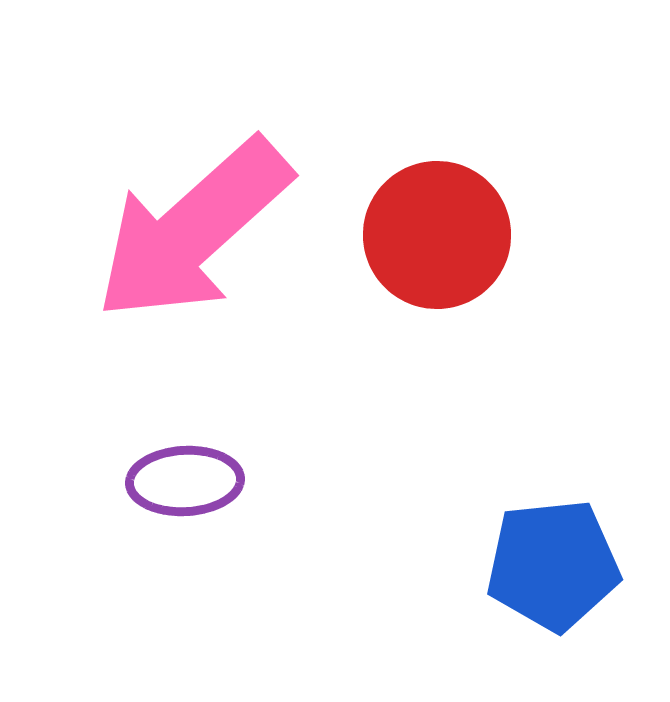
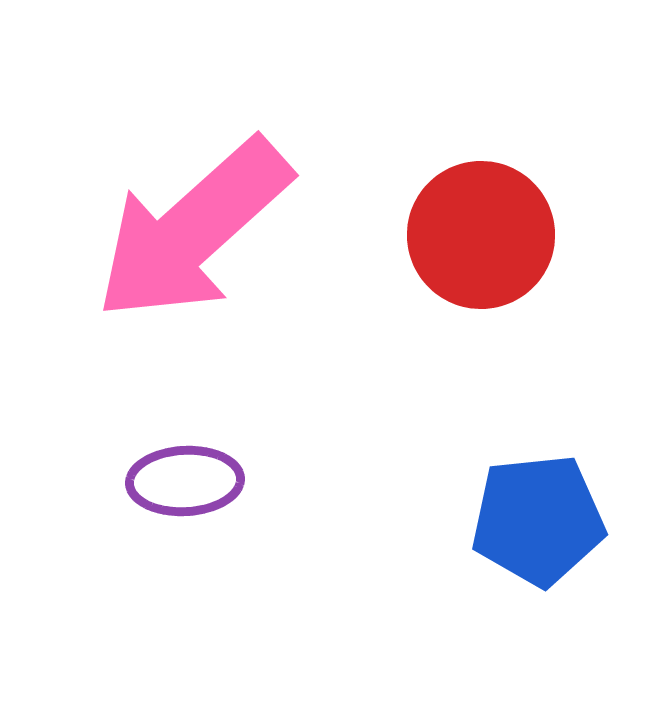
red circle: moved 44 px right
blue pentagon: moved 15 px left, 45 px up
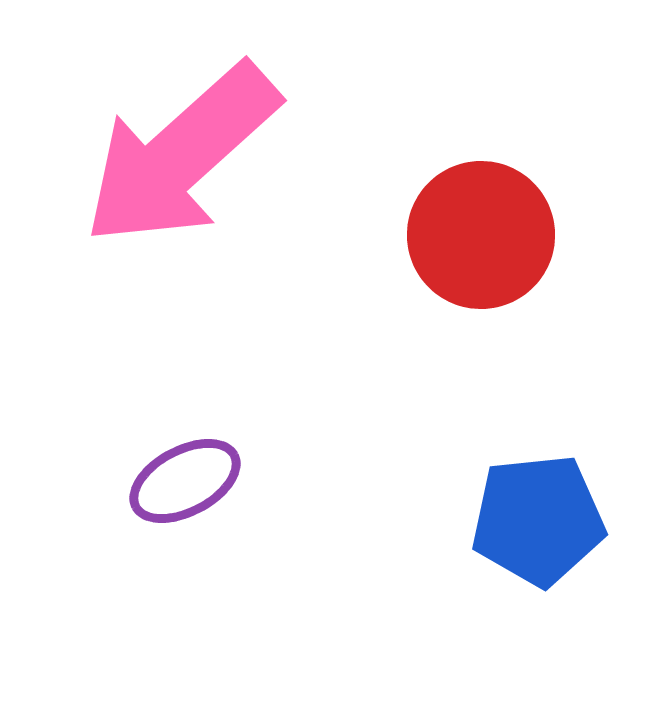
pink arrow: moved 12 px left, 75 px up
purple ellipse: rotated 25 degrees counterclockwise
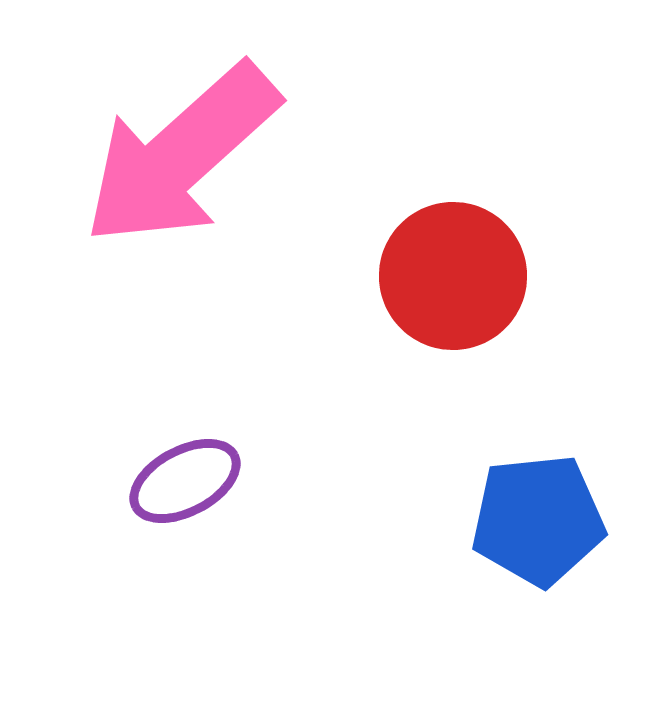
red circle: moved 28 px left, 41 px down
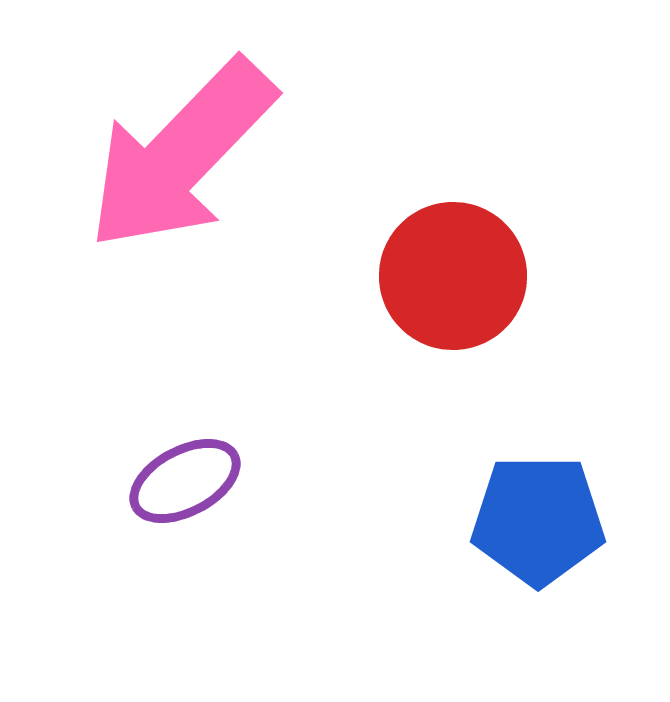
pink arrow: rotated 4 degrees counterclockwise
blue pentagon: rotated 6 degrees clockwise
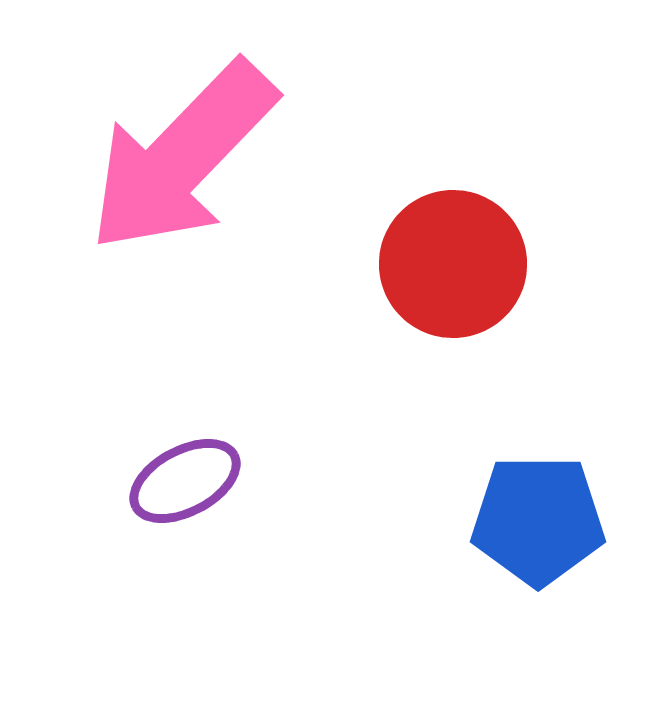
pink arrow: moved 1 px right, 2 px down
red circle: moved 12 px up
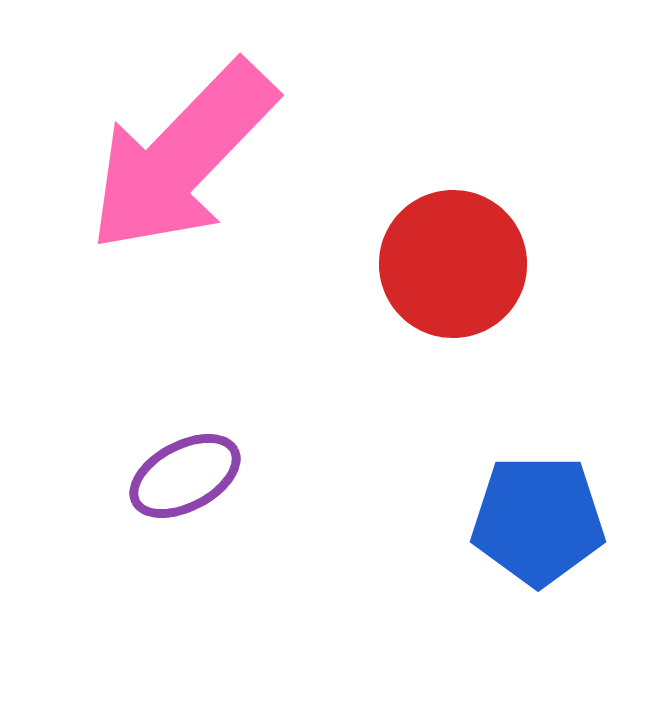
purple ellipse: moved 5 px up
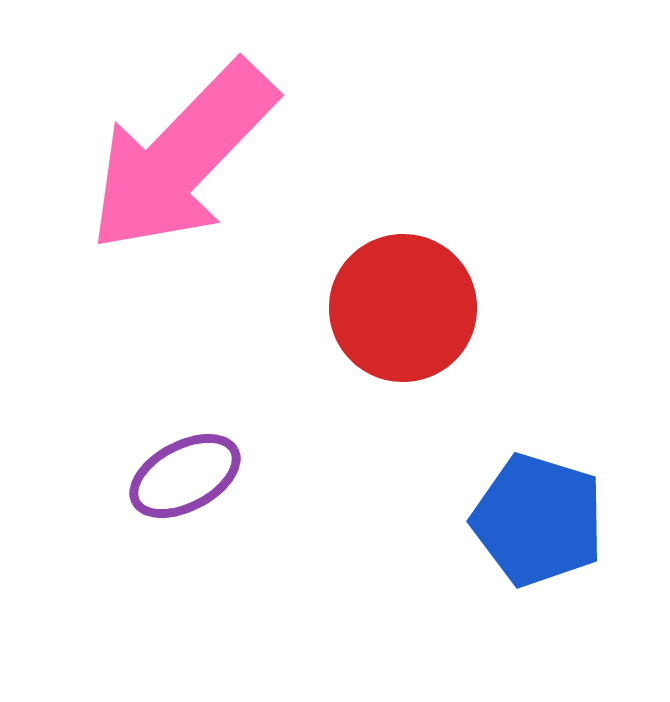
red circle: moved 50 px left, 44 px down
blue pentagon: rotated 17 degrees clockwise
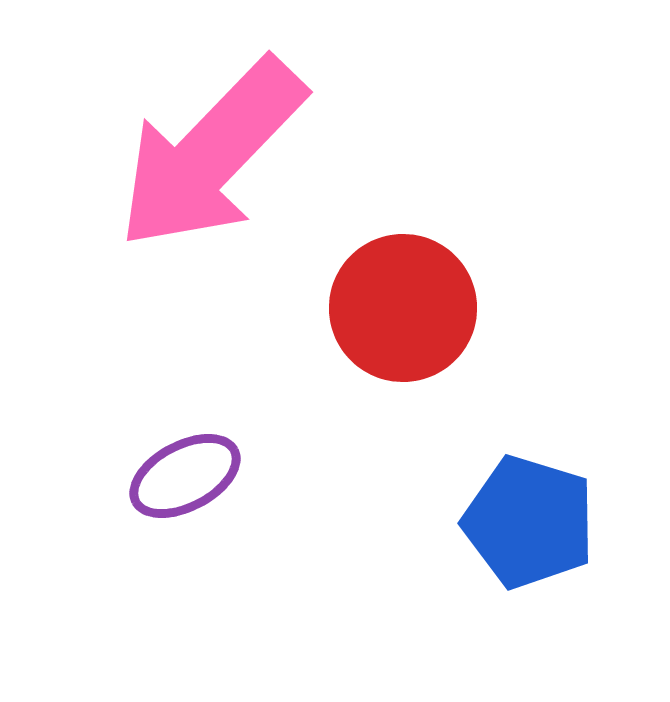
pink arrow: moved 29 px right, 3 px up
blue pentagon: moved 9 px left, 2 px down
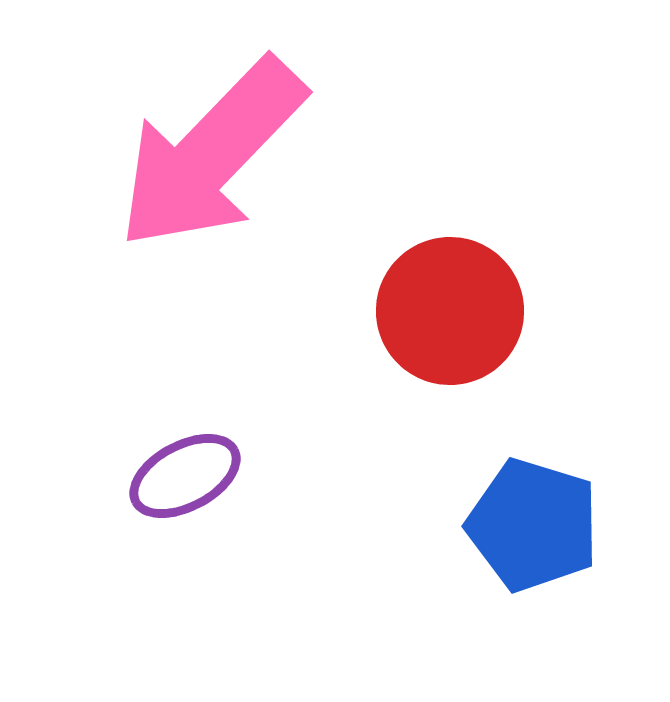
red circle: moved 47 px right, 3 px down
blue pentagon: moved 4 px right, 3 px down
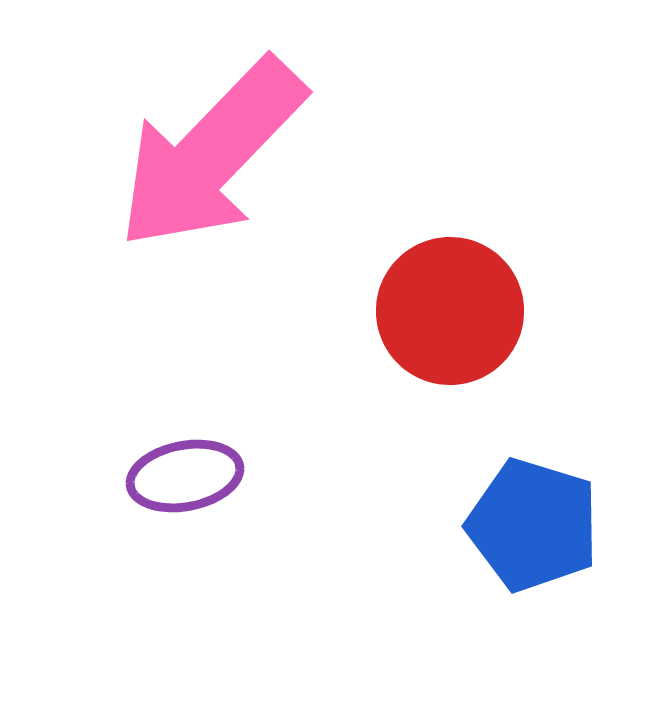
purple ellipse: rotated 17 degrees clockwise
